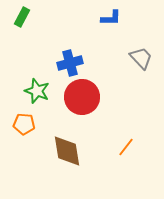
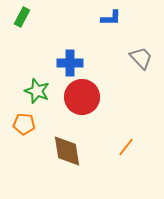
blue cross: rotated 15 degrees clockwise
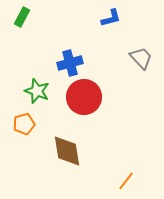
blue L-shape: rotated 15 degrees counterclockwise
blue cross: rotated 15 degrees counterclockwise
red circle: moved 2 px right
orange pentagon: rotated 20 degrees counterclockwise
orange line: moved 34 px down
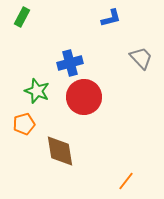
brown diamond: moved 7 px left
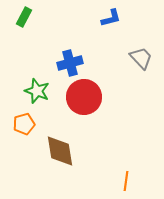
green rectangle: moved 2 px right
orange line: rotated 30 degrees counterclockwise
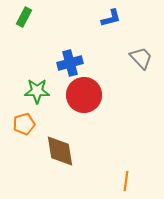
green star: rotated 20 degrees counterclockwise
red circle: moved 2 px up
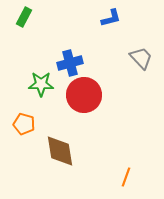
green star: moved 4 px right, 7 px up
orange pentagon: rotated 30 degrees clockwise
orange line: moved 4 px up; rotated 12 degrees clockwise
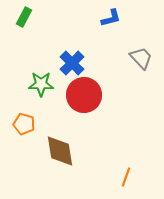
blue cross: moved 2 px right; rotated 30 degrees counterclockwise
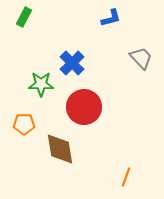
red circle: moved 12 px down
orange pentagon: rotated 15 degrees counterclockwise
brown diamond: moved 2 px up
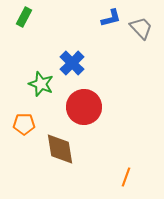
gray trapezoid: moved 30 px up
green star: rotated 20 degrees clockwise
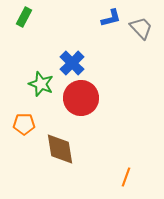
red circle: moved 3 px left, 9 px up
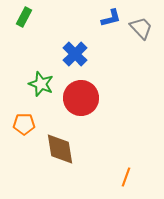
blue cross: moved 3 px right, 9 px up
